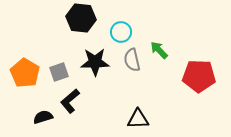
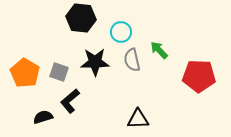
gray square: rotated 36 degrees clockwise
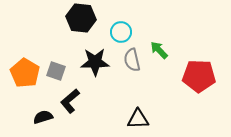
gray square: moved 3 px left, 1 px up
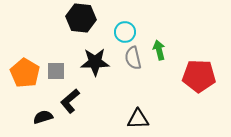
cyan circle: moved 4 px right
green arrow: rotated 30 degrees clockwise
gray semicircle: moved 1 px right, 2 px up
gray square: rotated 18 degrees counterclockwise
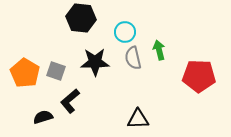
gray square: rotated 18 degrees clockwise
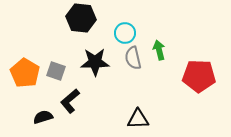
cyan circle: moved 1 px down
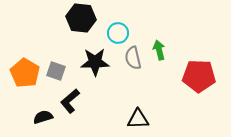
cyan circle: moved 7 px left
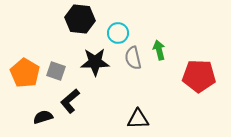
black hexagon: moved 1 px left, 1 px down
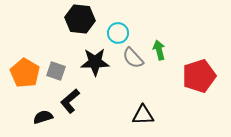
gray semicircle: rotated 30 degrees counterclockwise
red pentagon: rotated 20 degrees counterclockwise
black triangle: moved 5 px right, 4 px up
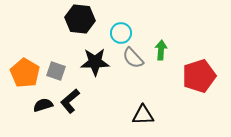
cyan circle: moved 3 px right
green arrow: moved 2 px right; rotated 18 degrees clockwise
black semicircle: moved 12 px up
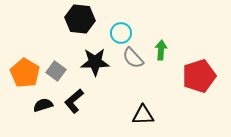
gray square: rotated 18 degrees clockwise
black L-shape: moved 4 px right
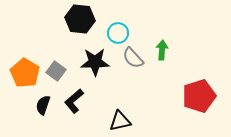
cyan circle: moved 3 px left
green arrow: moved 1 px right
red pentagon: moved 20 px down
black semicircle: rotated 54 degrees counterclockwise
black triangle: moved 23 px left, 6 px down; rotated 10 degrees counterclockwise
